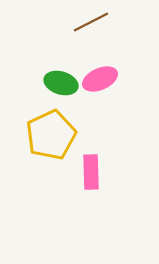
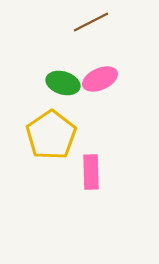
green ellipse: moved 2 px right
yellow pentagon: rotated 9 degrees counterclockwise
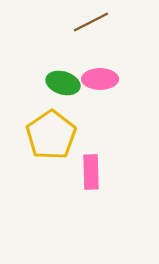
pink ellipse: rotated 24 degrees clockwise
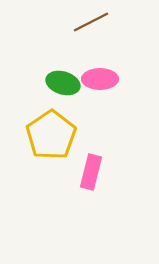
pink rectangle: rotated 16 degrees clockwise
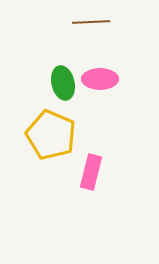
brown line: rotated 24 degrees clockwise
green ellipse: rotated 60 degrees clockwise
yellow pentagon: rotated 15 degrees counterclockwise
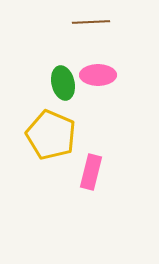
pink ellipse: moved 2 px left, 4 px up
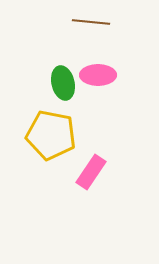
brown line: rotated 9 degrees clockwise
yellow pentagon: rotated 12 degrees counterclockwise
pink rectangle: rotated 20 degrees clockwise
